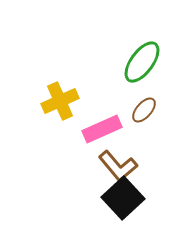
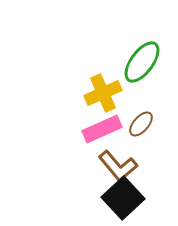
yellow cross: moved 43 px right, 8 px up
brown ellipse: moved 3 px left, 14 px down
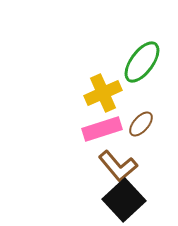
pink rectangle: rotated 6 degrees clockwise
black square: moved 1 px right, 2 px down
